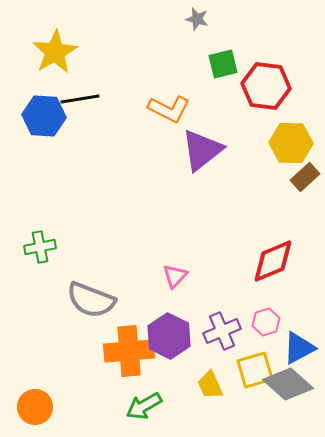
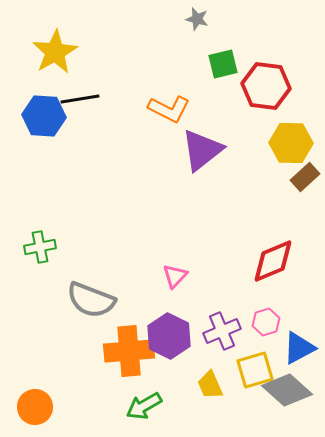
gray diamond: moved 1 px left, 6 px down
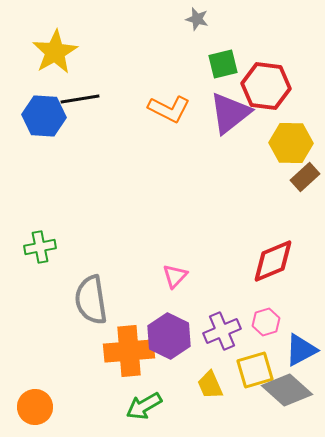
purple triangle: moved 28 px right, 37 px up
gray semicircle: rotated 60 degrees clockwise
blue triangle: moved 2 px right, 2 px down
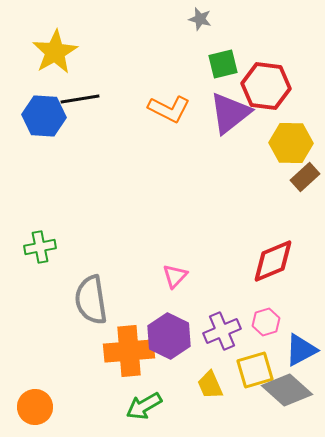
gray star: moved 3 px right
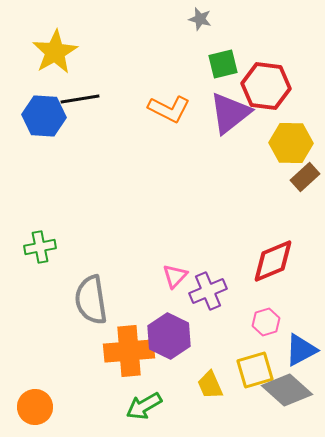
purple cross: moved 14 px left, 40 px up
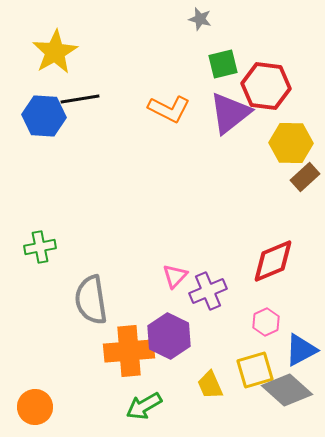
pink hexagon: rotated 8 degrees counterclockwise
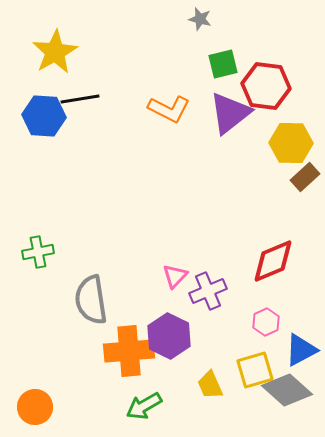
green cross: moved 2 px left, 5 px down
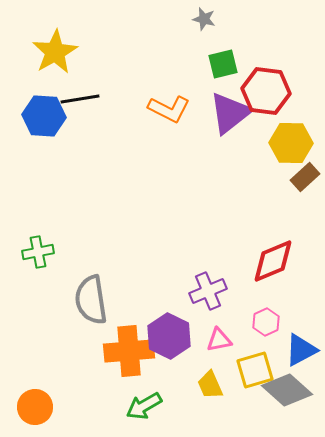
gray star: moved 4 px right
red hexagon: moved 5 px down
pink triangle: moved 44 px right, 64 px down; rotated 36 degrees clockwise
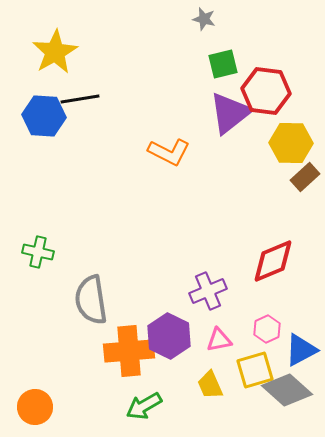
orange L-shape: moved 43 px down
green cross: rotated 24 degrees clockwise
pink hexagon: moved 1 px right, 7 px down
